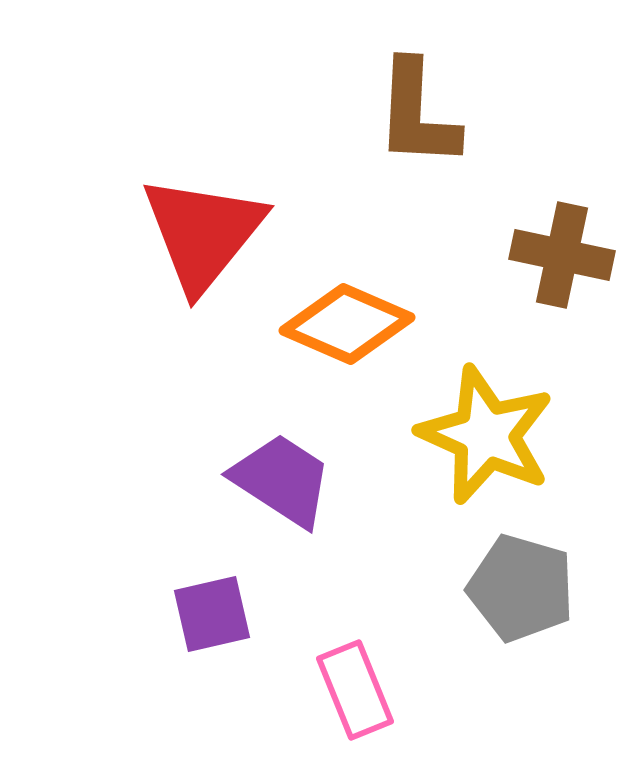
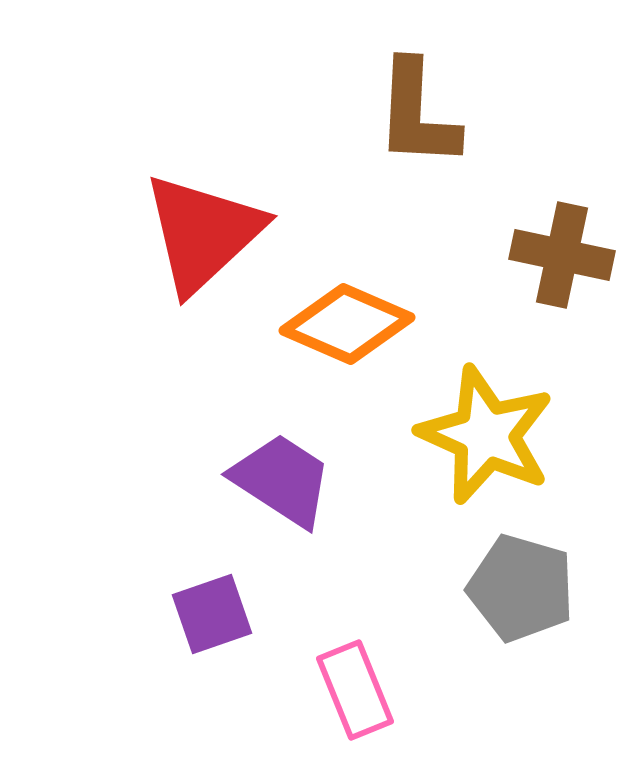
red triangle: rotated 8 degrees clockwise
purple square: rotated 6 degrees counterclockwise
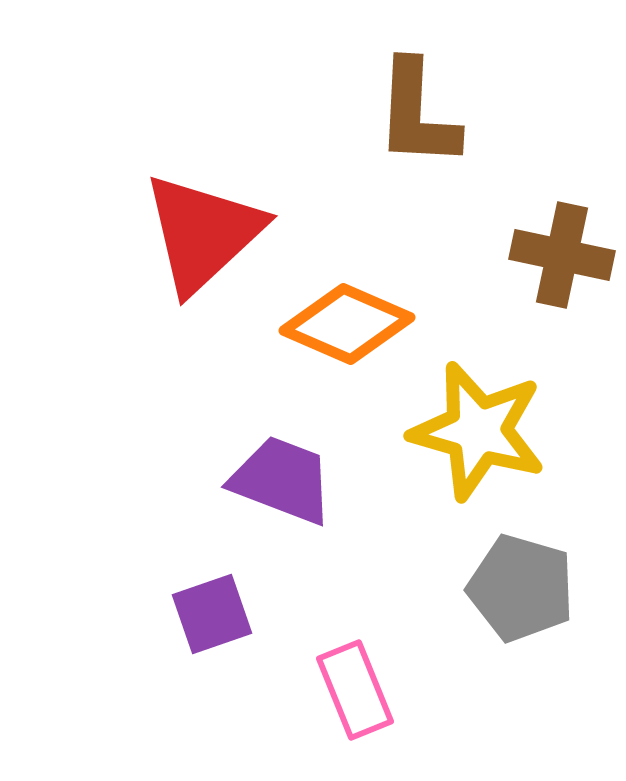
yellow star: moved 8 px left, 4 px up; rotated 8 degrees counterclockwise
purple trapezoid: rotated 12 degrees counterclockwise
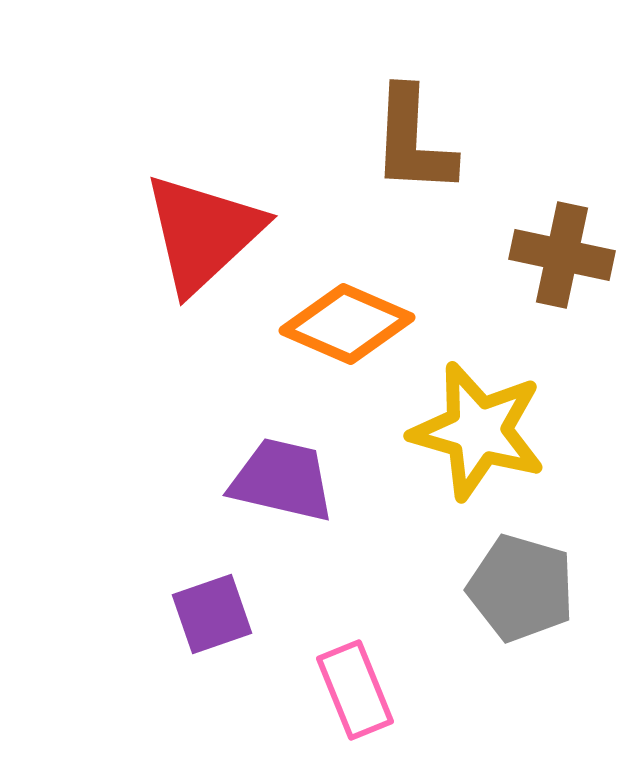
brown L-shape: moved 4 px left, 27 px down
purple trapezoid: rotated 8 degrees counterclockwise
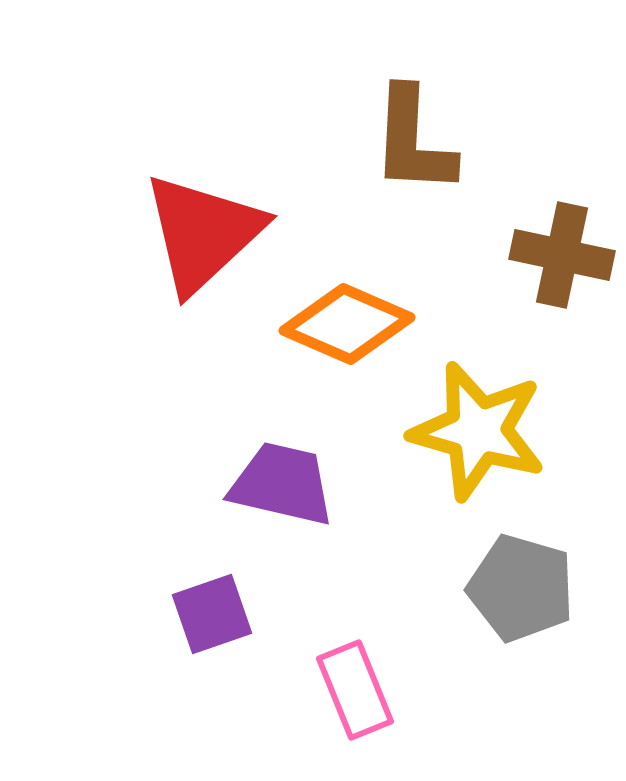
purple trapezoid: moved 4 px down
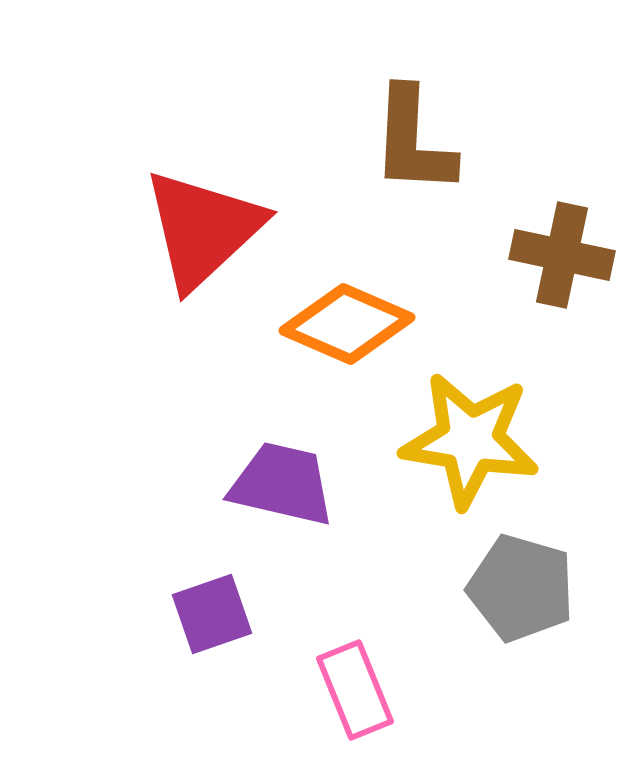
red triangle: moved 4 px up
yellow star: moved 8 px left, 9 px down; rotated 7 degrees counterclockwise
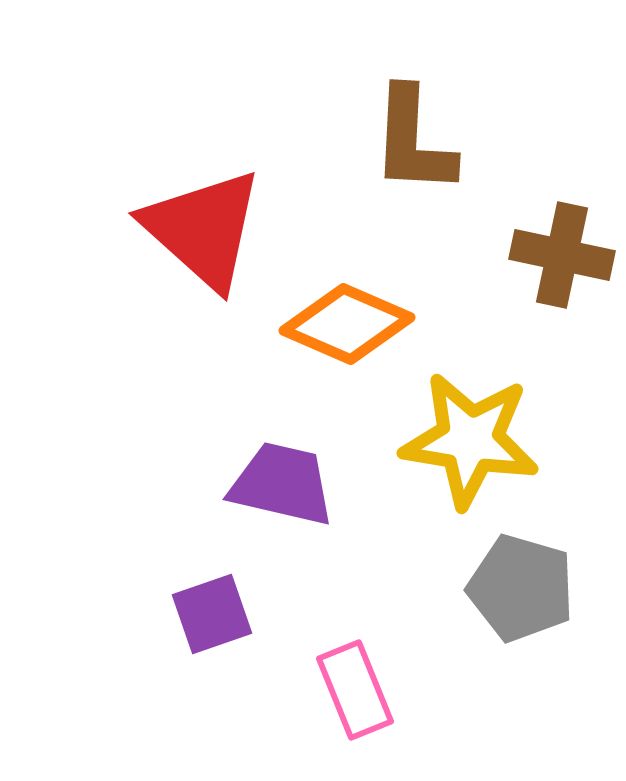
red triangle: rotated 35 degrees counterclockwise
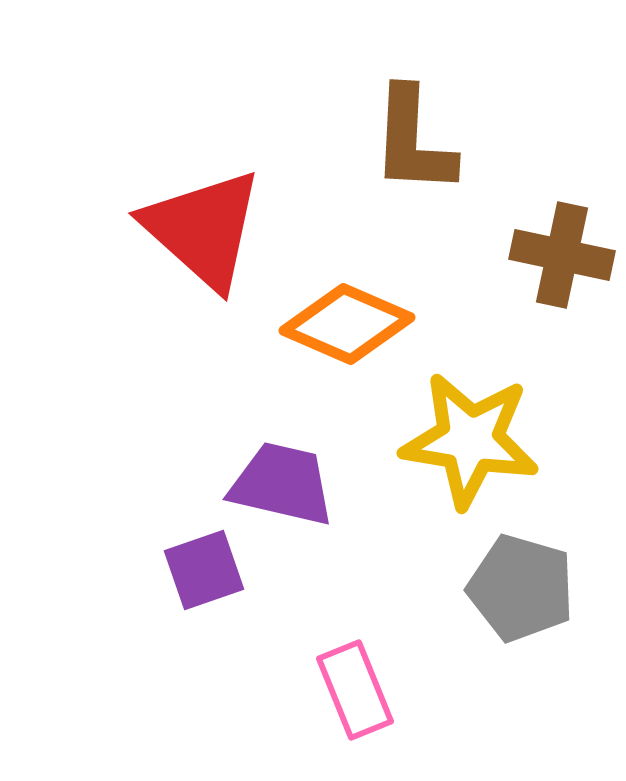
purple square: moved 8 px left, 44 px up
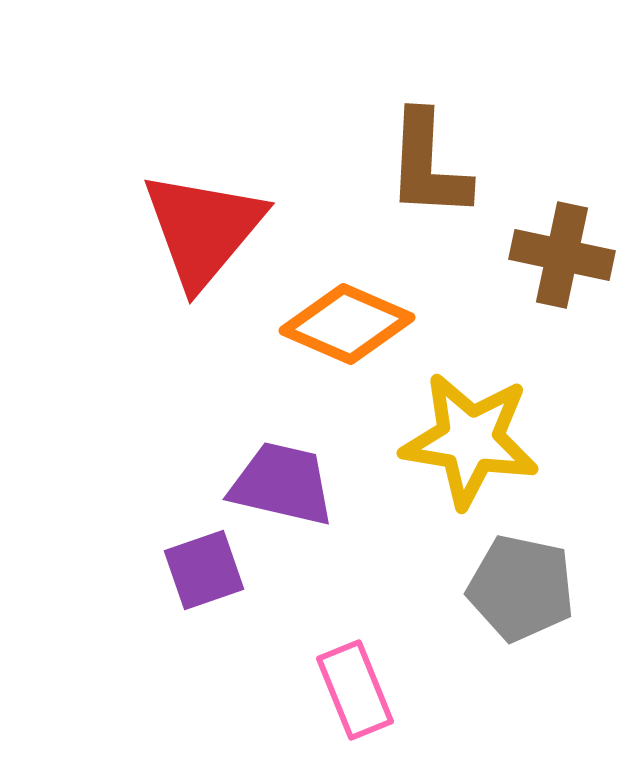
brown L-shape: moved 15 px right, 24 px down
red triangle: rotated 28 degrees clockwise
gray pentagon: rotated 4 degrees counterclockwise
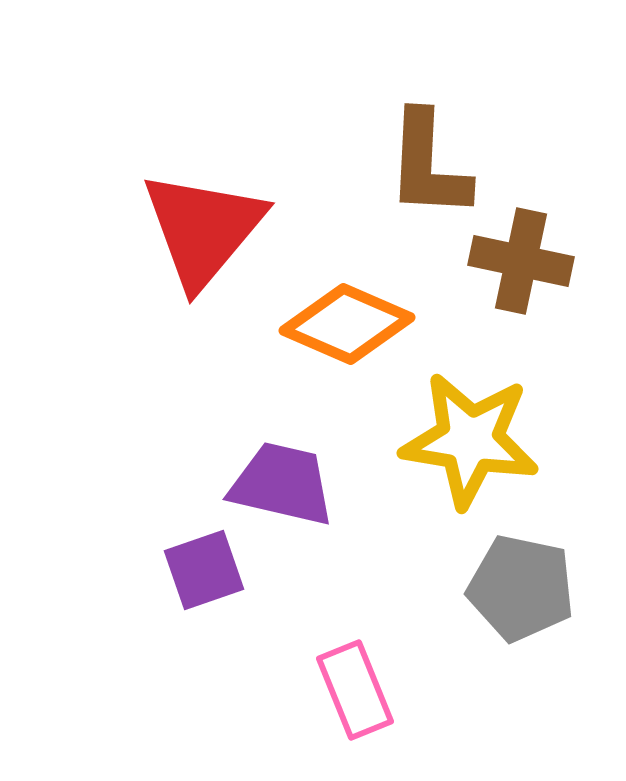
brown cross: moved 41 px left, 6 px down
